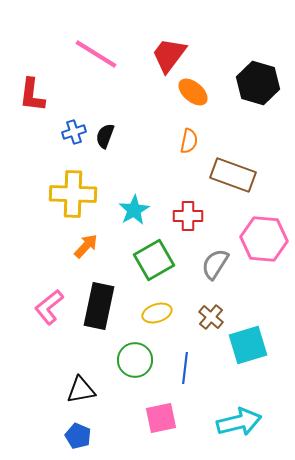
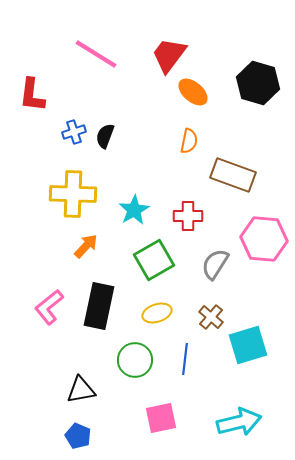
blue line: moved 9 px up
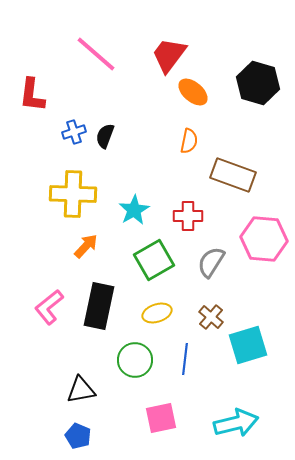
pink line: rotated 9 degrees clockwise
gray semicircle: moved 4 px left, 2 px up
cyan arrow: moved 3 px left, 1 px down
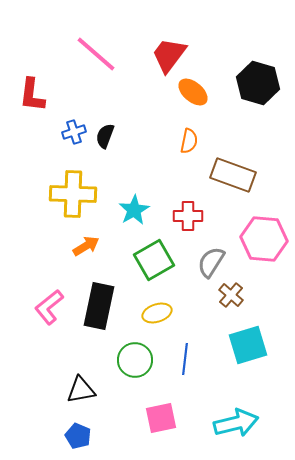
orange arrow: rotated 16 degrees clockwise
brown cross: moved 20 px right, 22 px up
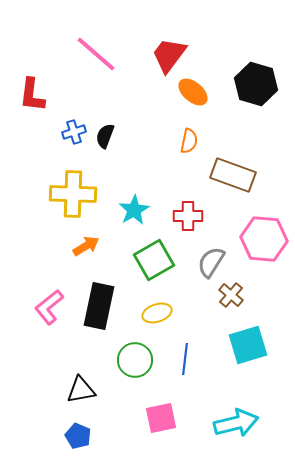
black hexagon: moved 2 px left, 1 px down
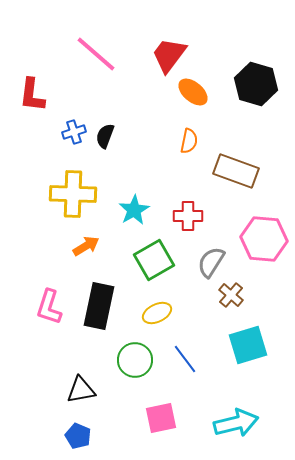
brown rectangle: moved 3 px right, 4 px up
pink L-shape: rotated 33 degrees counterclockwise
yellow ellipse: rotated 8 degrees counterclockwise
blue line: rotated 44 degrees counterclockwise
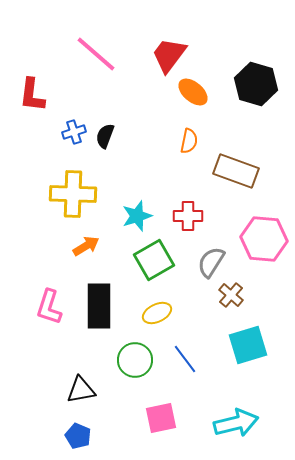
cyan star: moved 3 px right, 6 px down; rotated 12 degrees clockwise
black rectangle: rotated 12 degrees counterclockwise
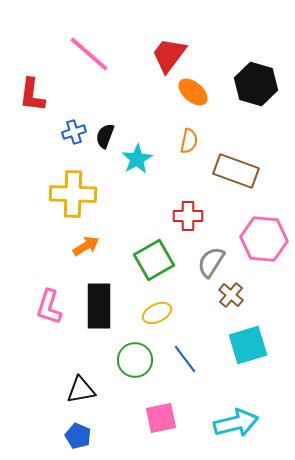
pink line: moved 7 px left
cyan star: moved 57 px up; rotated 12 degrees counterclockwise
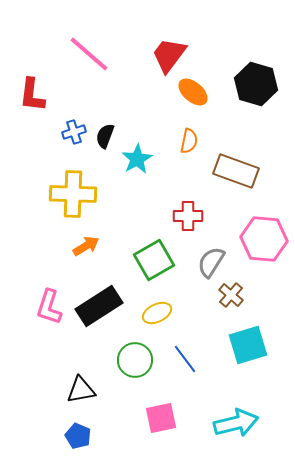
black rectangle: rotated 57 degrees clockwise
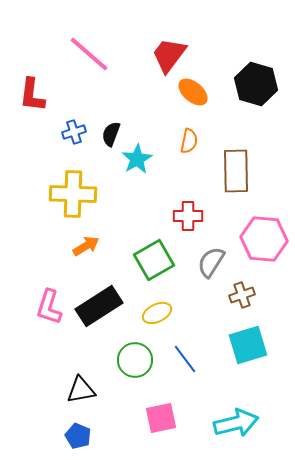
black semicircle: moved 6 px right, 2 px up
brown rectangle: rotated 69 degrees clockwise
brown cross: moved 11 px right; rotated 30 degrees clockwise
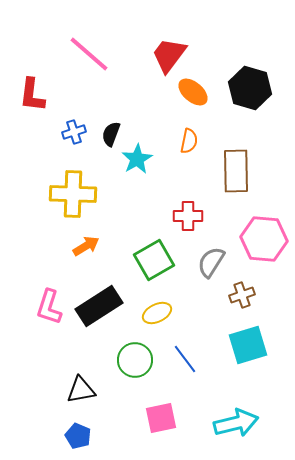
black hexagon: moved 6 px left, 4 px down
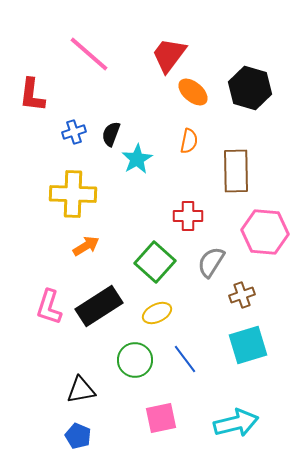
pink hexagon: moved 1 px right, 7 px up
green square: moved 1 px right, 2 px down; rotated 18 degrees counterclockwise
